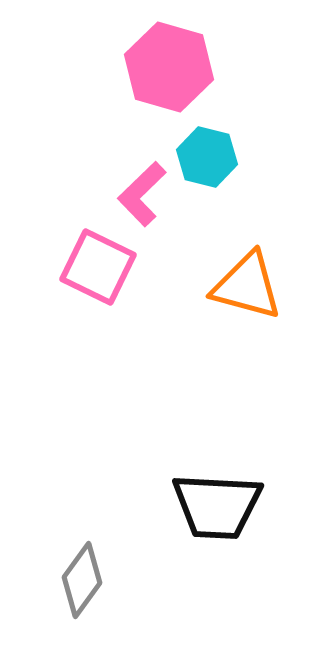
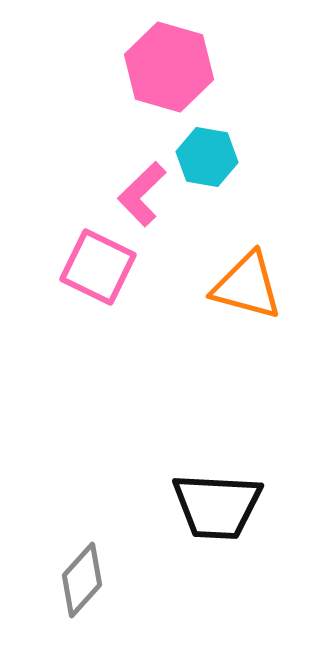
cyan hexagon: rotated 4 degrees counterclockwise
gray diamond: rotated 6 degrees clockwise
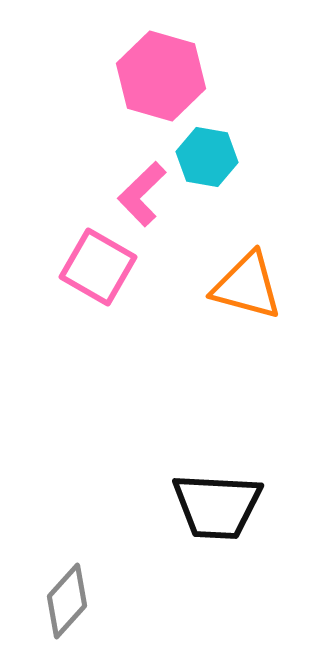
pink hexagon: moved 8 px left, 9 px down
pink square: rotated 4 degrees clockwise
gray diamond: moved 15 px left, 21 px down
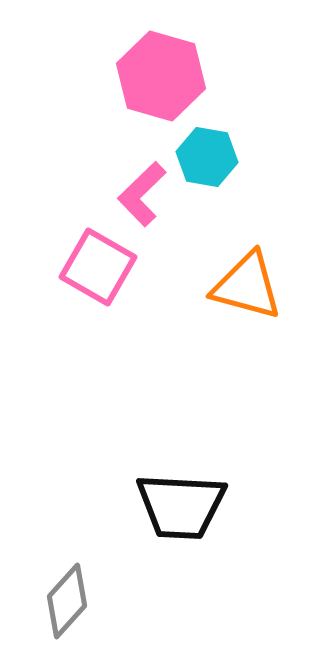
black trapezoid: moved 36 px left
